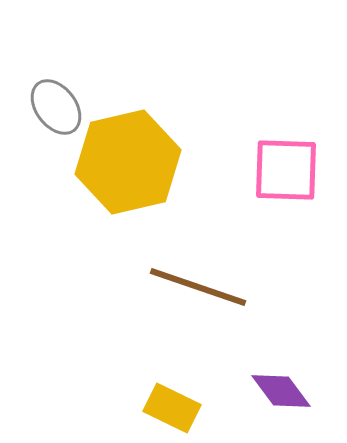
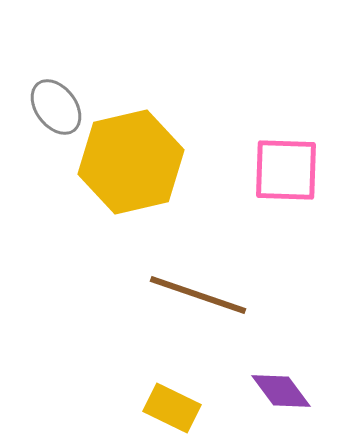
yellow hexagon: moved 3 px right
brown line: moved 8 px down
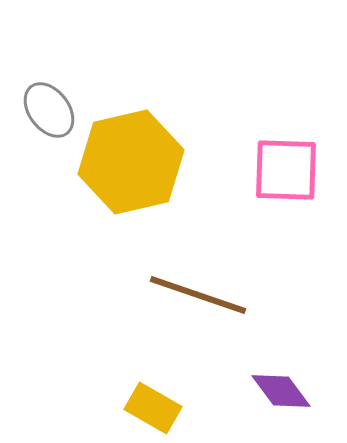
gray ellipse: moved 7 px left, 3 px down
yellow rectangle: moved 19 px left; rotated 4 degrees clockwise
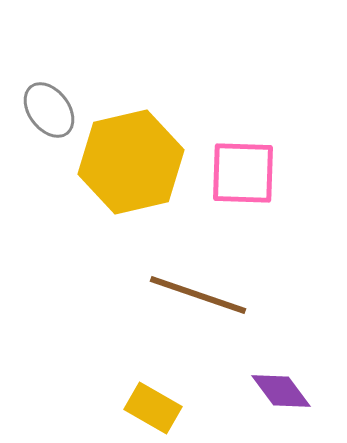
pink square: moved 43 px left, 3 px down
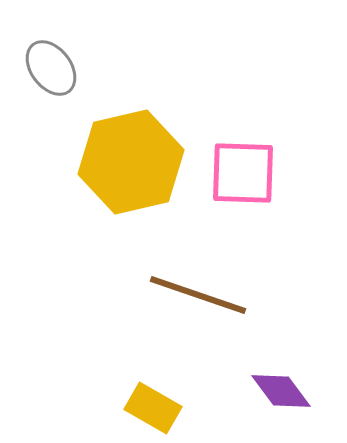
gray ellipse: moved 2 px right, 42 px up
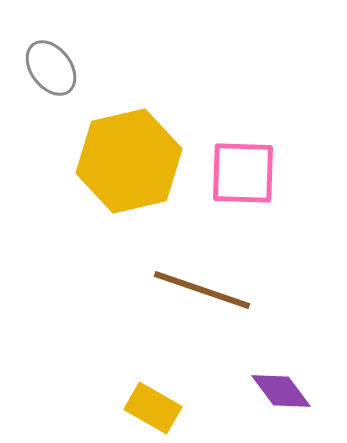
yellow hexagon: moved 2 px left, 1 px up
brown line: moved 4 px right, 5 px up
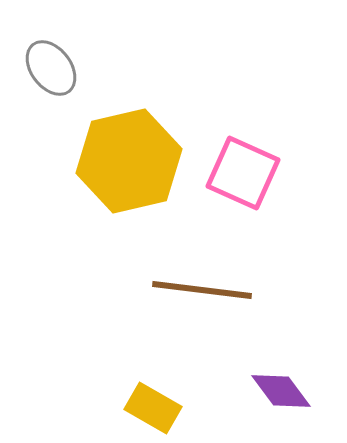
pink square: rotated 22 degrees clockwise
brown line: rotated 12 degrees counterclockwise
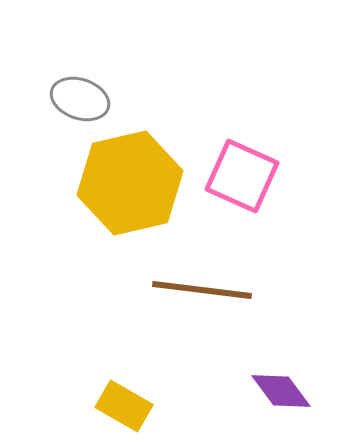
gray ellipse: moved 29 px right, 31 px down; rotated 34 degrees counterclockwise
yellow hexagon: moved 1 px right, 22 px down
pink square: moved 1 px left, 3 px down
yellow rectangle: moved 29 px left, 2 px up
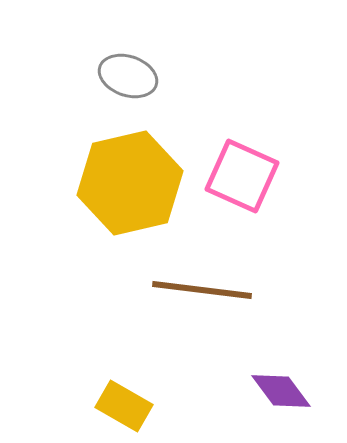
gray ellipse: moved 48 px right, 23 px up
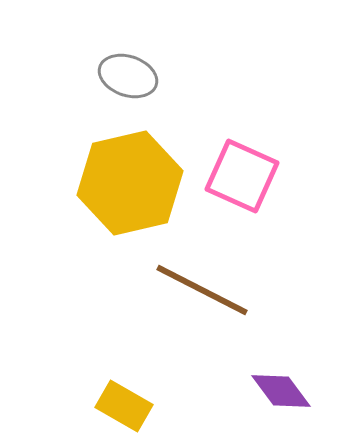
brown line: rotated 20 degrees clockwise
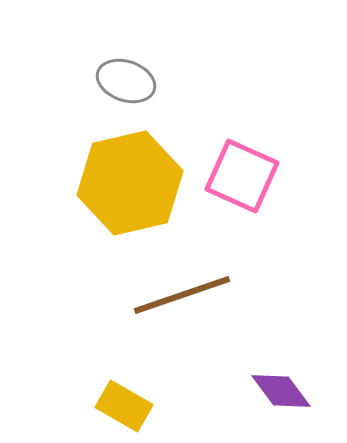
gray ellipse: moved 2 px left, 5 px down
brown line: moved 20 px left, 5 px down; rotated 46 degrees counterclockwise
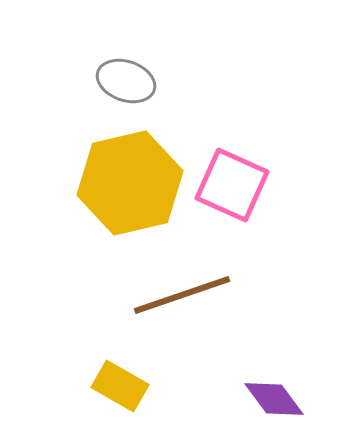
pink square: moved 10 px left, 9 px down
purple diamond: moved 7 px left, 8 px down
yellow rectangle: moved 4 px left, 20 px up
